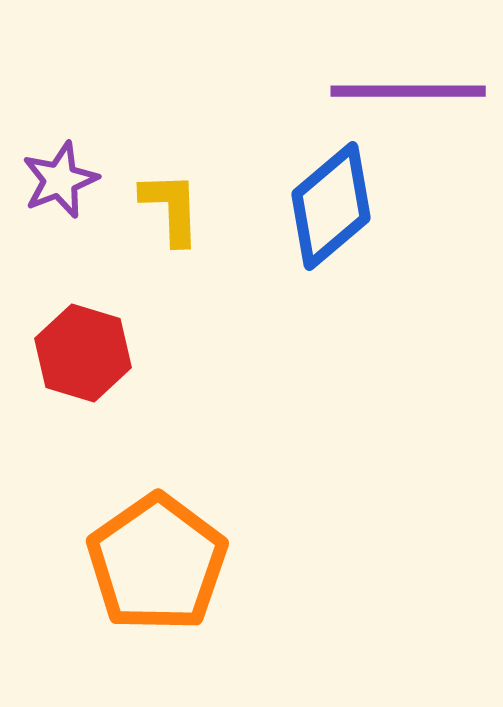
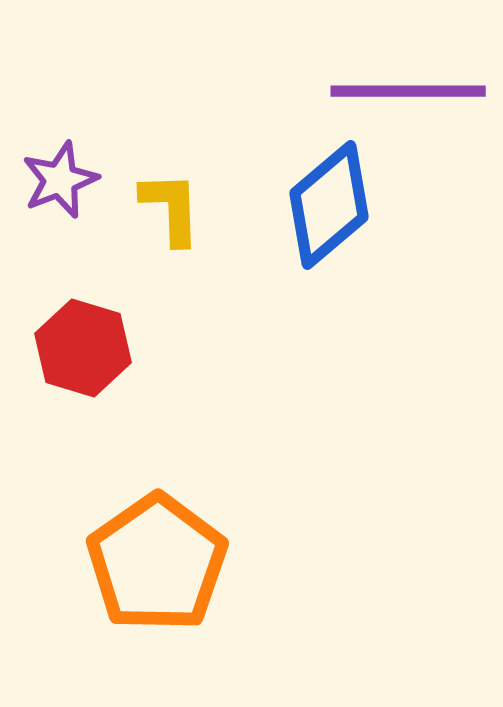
blue diamond: moved 2 px left, 1 px up
red hexagon: moved 5 px up
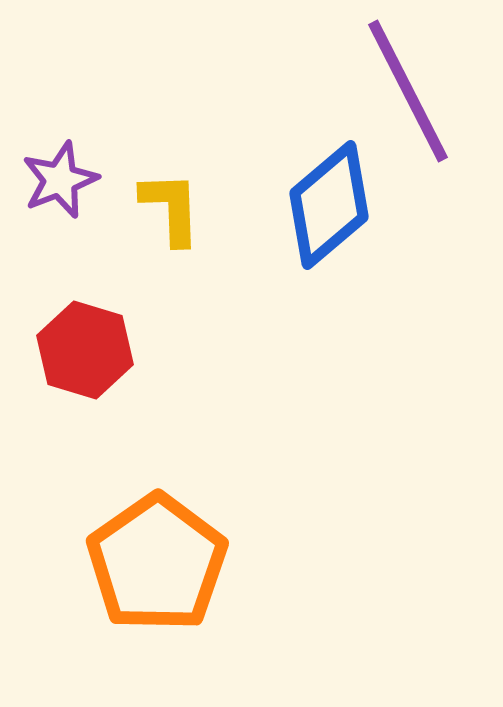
purple line: rotated 63 degrees clockwise
red hexagon: moved 2 px right, 2 px down
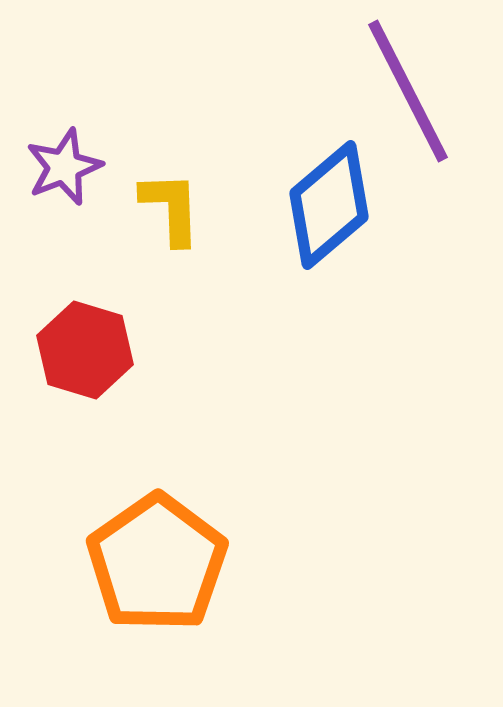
purple star: moved 4 px right, 13 px up
